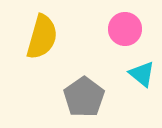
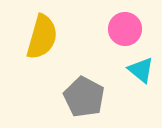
cyan triangle: moved 1 px left, 4 px up
gray pentagon: rotated 9 degrees counterclockwise
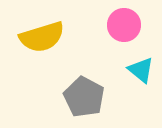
pink circle: moved 1 px left, 4 px up
yellow semicircle: rotated 57 degrees clockwise
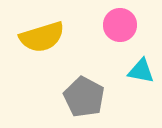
pink circle: moved 4 px left
cyan triangle: moved 1 px down; rotated 28 degrees counterclockwise
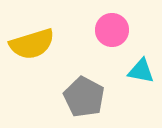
pink circle: moved 8 px left, 5 px down
yellow semicircle: moved 10 px left, 7 px down
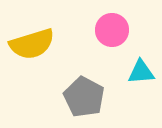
cyan triangle: moved 1 px down; rotated 16 degrees counterclockwise
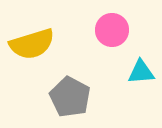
gray pentagon: moved 14 px left
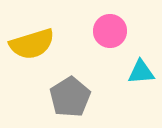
pink circle: moved 2 px left, 1 px down
gray pentagon: rotated 12 degrees clockwise
